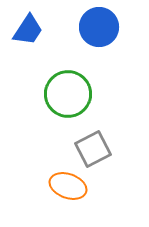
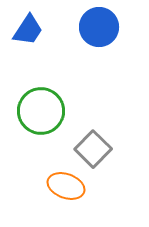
green circle: moved 27 px left, 17 px down
gray square: rotated 18 degrees counterclockwise
orange ellipse: moved 2 px left
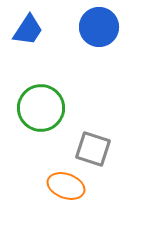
green circle: moved 3 px up
gray square: rotated 27 degrees counterclockwise
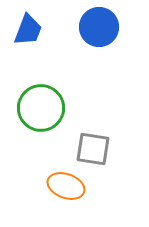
blue trapezoid: rotated 12 degrees counterclockwise
gray square: rotated 9 degrees counterclockwise
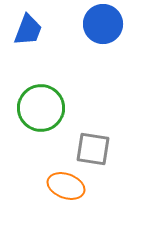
blue circle: moved 4 px right, 3 px up
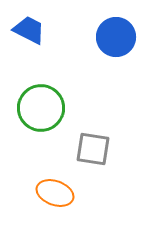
blue circle: moved 13 px right, 13 px down
blue trapezoid: moved 1 px right; rotated 84 degrees counterclockwise
orange ellipse: moved 11 px left, 7 px down
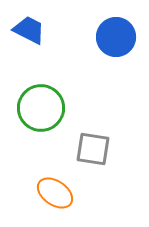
orange ellipse: rotated 15 degrees clockwise
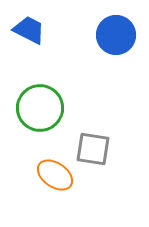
blue circle: moved 2 px up
green circle: moved 1 px left
orange ellipse: moved 18 px up
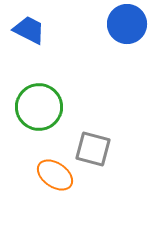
blue circle: moved 11 px right, 11 px up
green circle: moved 1 px left, 1 px up
gray square: rotated 6 degrees clockwise
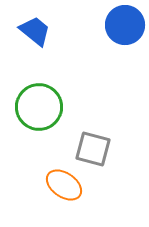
blue circle: moved 2 px left, 1 px down
blue trapezoid: moved 6 px right, 1 px down; rotated 12 degrees clockwise
orange ellipse: moved 9 px right, 10 px down
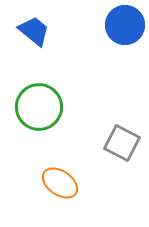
blue trapezoid: moved 1 px left
gray square: moved 29 px right, 6 px up; rotated 12 degrees clockwise
orange ellipse: moved 4 px left, 2 px up
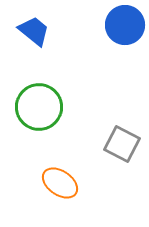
gray square: moved 1 px down
